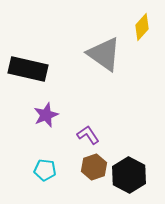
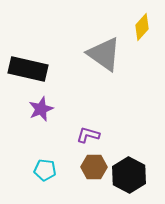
purple star: moved 5 px left, 6 px up
purple L-shape: rotated 40 degrees counterclockwise
brown hexagon: rotated 20 degrees clockwise
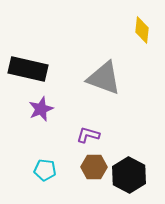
yellow diamond: moved 3 px down; rotated 36 degrees counterclockwise
gray triangle: moved 24 px down; rotated 15 degrees counterclockwise
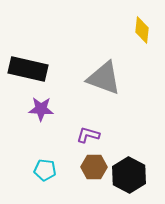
purple star: rotated 25 degrees clockwise
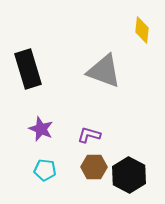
black rectangle: rotated 60 degrees clockwise
gray triangle: moved 7 px up
purple star: moved 20 px down; rotated 20 degrees clockwise
purple L-shape: moved 1 px right
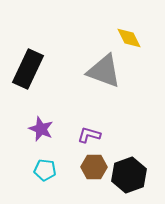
yellow diamond: moved 13 px left, 8 px down; rotated 32 degrees counterclockwise
black rectangle: rotated 42 degrees clockwise
black hexagon: rotated 12 degrees clockwise
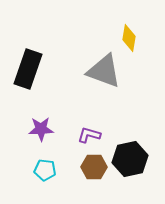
yellow diamond: rotated 36 degrees clockwise
black rectangle: rotated 6 degrees counterclockwise
purple star: rotated 25 degrees counterclockwise
black hexagon: moved 1 px right, 16 px up; rotated 8 degrees clockwise
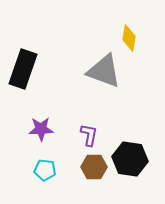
black rectangle: moved 5 px left
purple L-shape: rotated 85 degrees clockwise
black hexagon: rotated 20 degrees clockwise
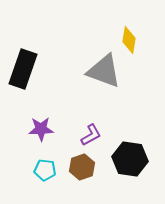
yellow diamond: moved 2 px down
purple L-shape: moved 2 px right; rotated 50 degrees clockwise
brown hexagon: moved 12 px left; rotated 20 degrees counterclockwise
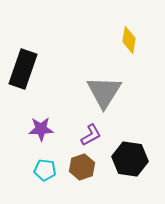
gray triangle: moved 21 px down; rotated 42 degrees clockwise
